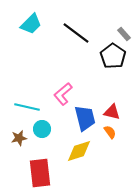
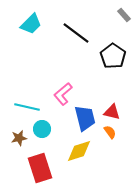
gray rectangle: moved 19 px up
red rectangle: moved 5 px up; rotated 12 degrees counterclockwise
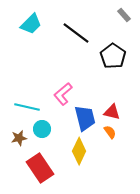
yellow diamond: rotated 48 degrees counterclockwise
red rectangle: rotated 16 degrees counterclockwise
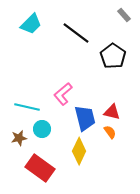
red rectangle: rotated 20 degrees counterclockwise
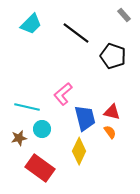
black pentagon: rotated 15 degrees counterclockwise
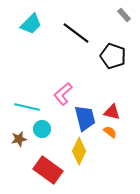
orange semicircle: rotated 16 degrees counterclockwise
brown star: moved 1 px down
red rectangle: moved 8 px right, 2 px down
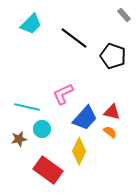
black line: moved 2 px left, 5 px down
pink L-shape: rotated 15 degrees clockwise
blue trapezoid: rotated 56 degrees clockwise
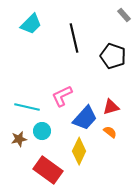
black line: rotated 40 degrees clockwise
pink L-shape: moved 1 px left, 2 px down
red triangle: moved 1 px left, 5 px up; rotated 30 degrees counterclockwise
cyan circle: moved 2 px down
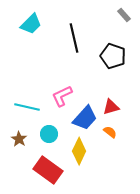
cyan circle: moved 7 px right, 3 px down
brown star: rotated 28 degrees counterclockwise
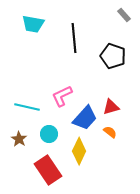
cyan trapezoid: moved 2 px right; rotated 55 degrees clockwise
black line: rotated 8 degrees clockwise
red rectangle: rotated 20 degrees clockwise
